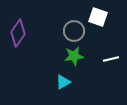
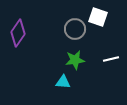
gray circle: moved 1 px right, 2 px up
green star: moved 1 px right, 4 px down
cyan triangle: rotated 35 degrees clockwise
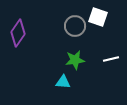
gray circle: moved 3 px up
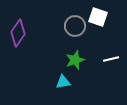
green star: rotated 12 degrees counterclockwise
cyan triangle: rotated 14 degrees counterclockwise
